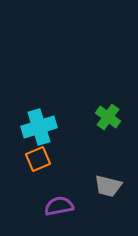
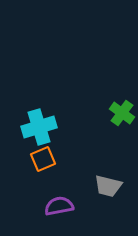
green cross: moved 14 px right, 4 px up
orange square: moved 5 px right
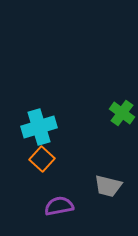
orange square: moved 1 px left; rotated 25 degrees counterclockwise
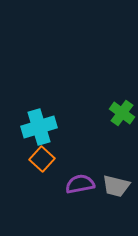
gray trapezoid: moved 8 px right
purple semicircle: moved 21 px right, 22 px up
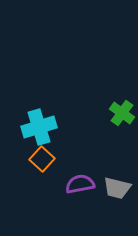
gray trapezoid: moved 1 px right, 2 px down
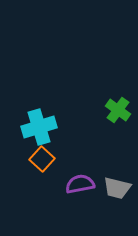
green cross: moved 4 px left, 3 px up
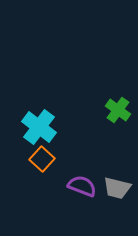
cyan cross: rotated 36 degrees counterclockwise
purple semicircle: moved 2 px right, 2 px down; rotated 32 degrees clockwise
